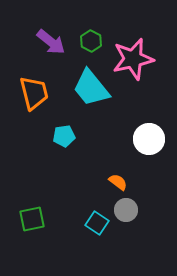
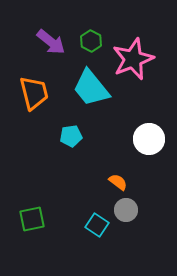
pink star: rotated 9 degrees counterclockwise
cyan pentagon: moved 7 px right
cyan square: moved 2 px down
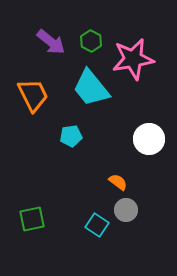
pink star: rotated 12 degrees clockwise
orange trapezoid: moved 1 px left, 2 px down; rotated 12 degrees counterclockwise
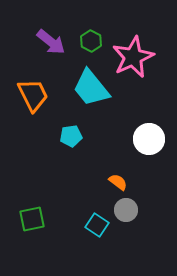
pink star: moved 2 px up; rotated 15 degrees counterclockwise
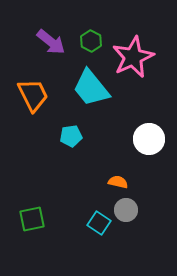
orange semicircle: rotated 24 degrees counterclockwise
cyan square: moved 2 px right, 2 px up
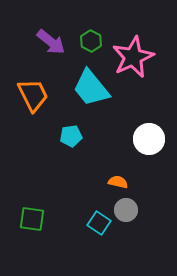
green square: rotated 20 degrees clockwise
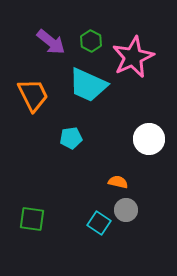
cyan trapezoid: moved 3 px left, 3 px up; rotated 27 degrees counterclockwise
cyan pentagon: moved 2 px down
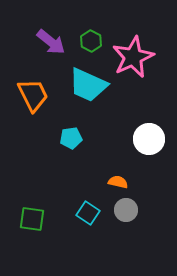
cyan square: moved 11 px left, 10 px up
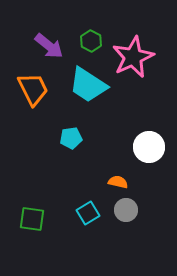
purple arrow: moved 2 px left, 4 px down
cyan trapezoid: rotated 9 degrees clockwise
orange trapezoid: moved 6 px up
white circle: moved 8 px down
cyan square: rotated 25 degrees clockwise
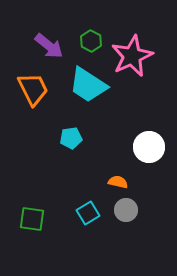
pink star: moved 1 px left, 1 px up
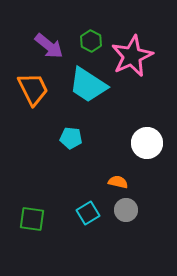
cyan pentagon: rotated 15 degrees clockwise
white circle: moved 2 px left, 4 px up
